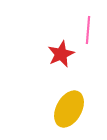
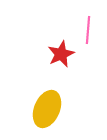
yellow ellipse: moved 22 px left; rotated 6 degrees counterclockwise
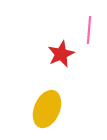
pink line: moved 1 px right
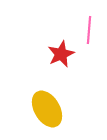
yellow ellipse: rotated 54 degrees counterclockwise
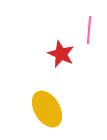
red star: rotated 24 degrees counterclockwise
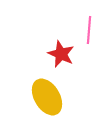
yellow ellipse: moved 12 px up
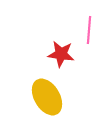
red star: rotated 16 degrees counterclockwise
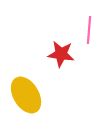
yellow ellipse: moved 21 px left, 2 px up
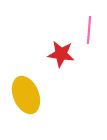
yellow ellipse: rotated 9 degrees clockwise
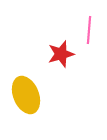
red star: rotated 24 degrees counterclockwise
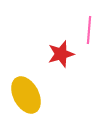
yellow ellipse: rotated 6 degrees counterclockwise
